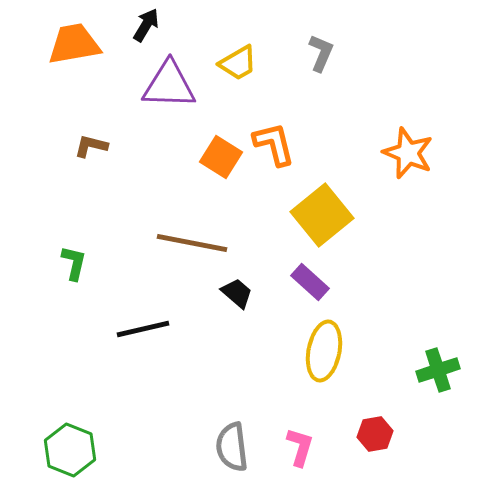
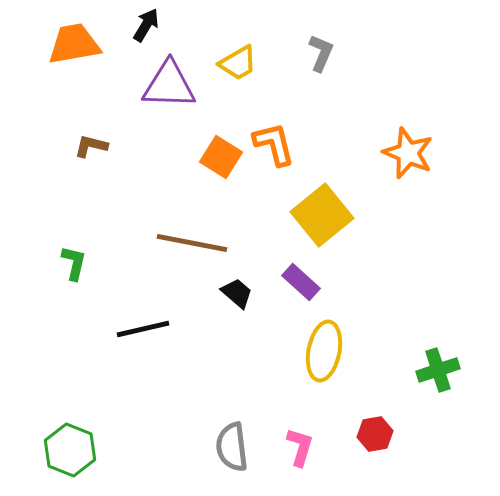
purple rectangle: moved 9 px left
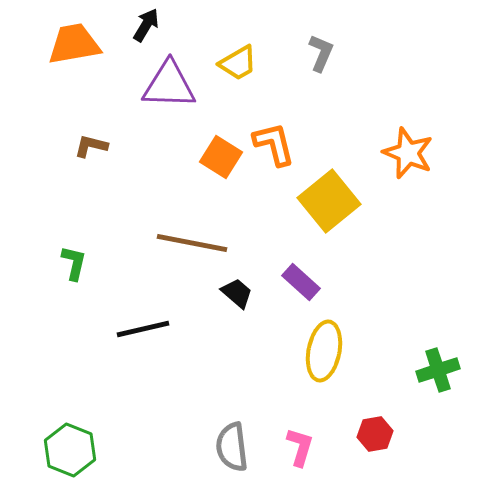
yellow square: moved 7 px right, 14 px up
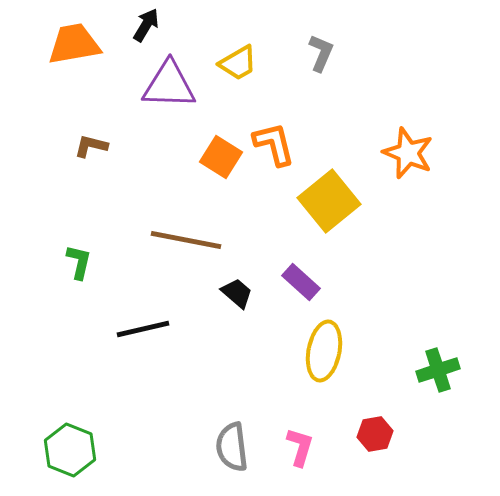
brown line: moved 6 px left, 3 px up
green L-shape: moved 5 px right, 1 px up
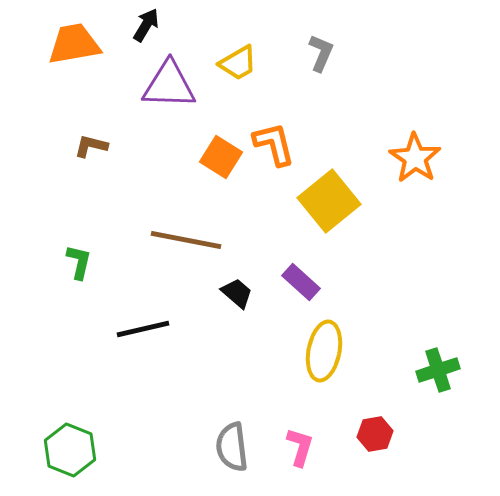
orange star: moved 7 px right, 5 px down; rotated 12 degrees clockwise
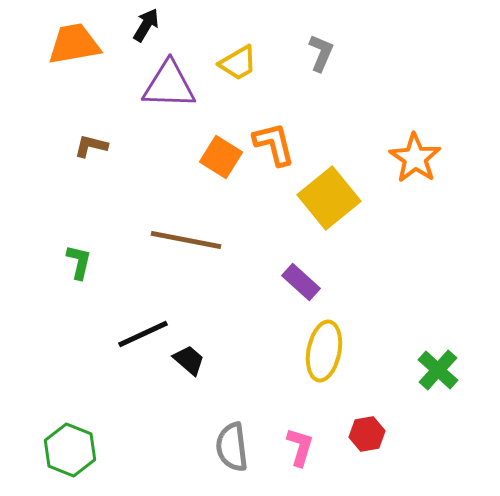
yellow square: moved 3 px up
black trapezoid: moved 48 px left, 67 px down
black line: moved 5 px down; rotated 12 degrees counterclockwise
green cross: rotated 30 degrees counterclockwise
red hexagon: moved 8 px left
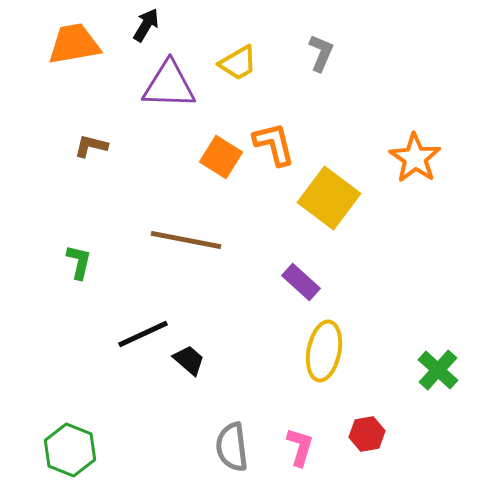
yellow square: rotated 14 degrees counterclockwise
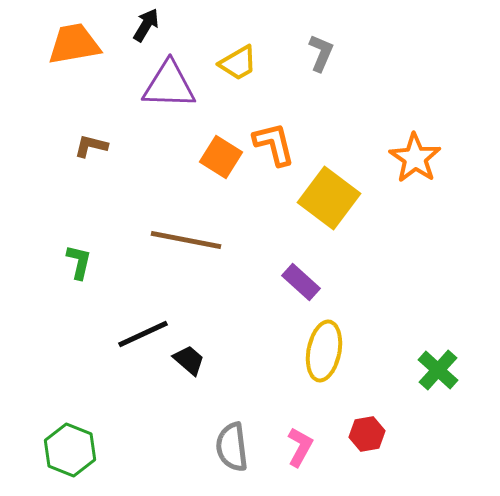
pink L-shape: rotated 12 degrees clockwise
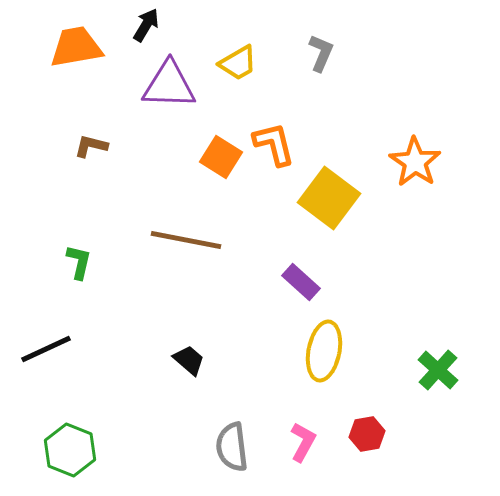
orange trapezoid: moved 2 px right, 3 px down
orange star: moved 4 px down
black line: moved 97 px left, 15 px down
pink L-shape: moved 3 px right, 5 px up
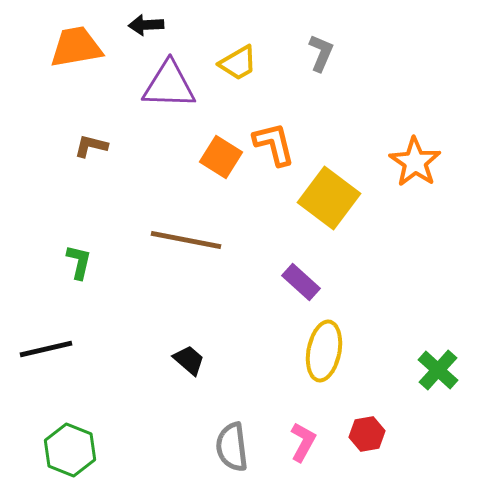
black arrow: rotated 124 degrees counterclockwise
black line: rotated 12 degrees clockwise
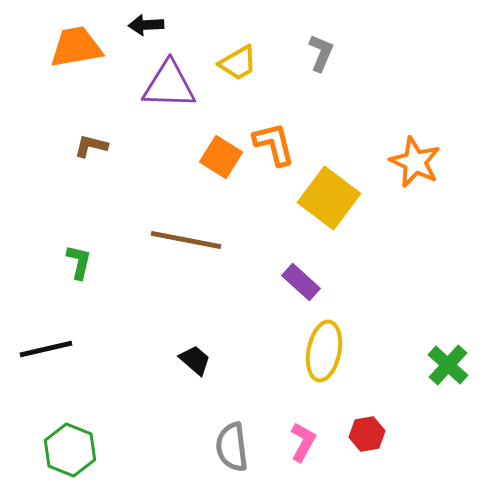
orange star: rotated 9 degrees counterclockwise
black trapezoid: moved 6 px right
green cross: moved 10 px right, 5 px up
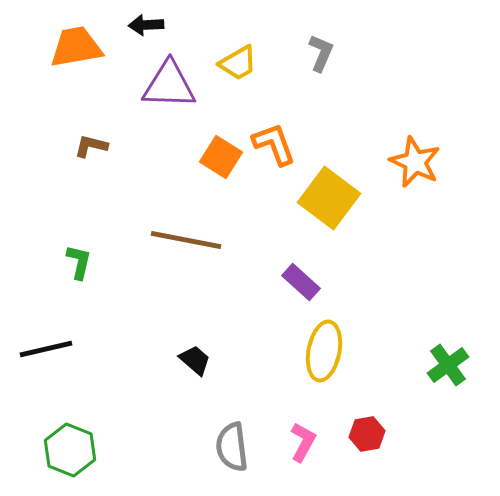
orange L-shape: rotated 6 degrees counterclockwise
green cross: rotated 12 degrees clockwise
